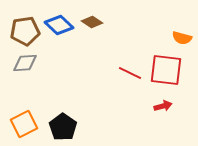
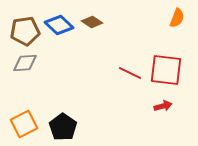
orange semicircle: moved 5 px left, 20 px up; rotated 84 degrees counterclockwise
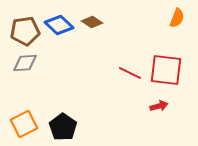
red arrow: moved 4 px left
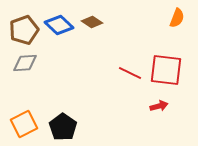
brown pentagon: moved 1 px left, 1 px up; rotated 12 degrees counterclockwise
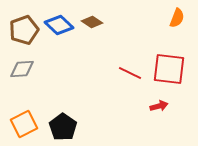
gray diamond: moved 3 px left, 6 px down
red square: moved 3 px right, 1 px up
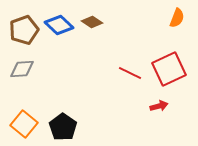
red square: rotated 32 degrees counterclockwise
orange square: rotated 24 degrees counterclockwise
